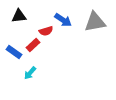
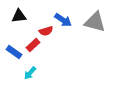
gray triangle: rotated 25 degrees clockwise
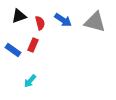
black triangle: rotated 14 degrees counterclockwise
red semicircle: moved 6 px left, 8 px up; rotated 88 degrees counterclockwise
red rectangle: rotated 24 degrees counterclockwise
blue rectangle: moved 1 px left, 2 px up
cyan arrow: moved 8 px down
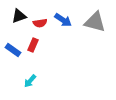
red semicircle: rotated 96 degrees clockwise
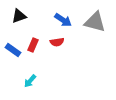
red semicircle: moved 17 px right, 19 px down
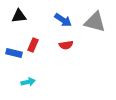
black triangle: rotated 14 degrees clockwise
red semicircle: moved 9 px right, 3 px down
blue rectangle: moved 1 px right, 3 px down; rotated 21 degrees counterclockwise
cyan arrow: moved 2 px left, 1 px down; rotated 144 degrees counterclockwise
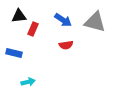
red rectangle: moved 16 px up
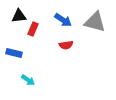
cyan arrow: moved 2 px up; rotated 48 degrees clockwise
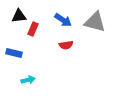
cyan arrow: rotated 48 degrees counterclockwise
